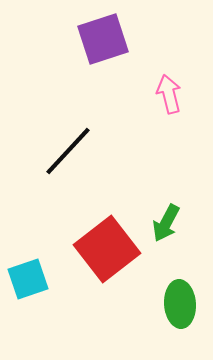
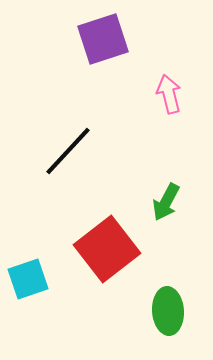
green arrow: moved 21 px up
green ellipse: moved 12 px left, 7 px down
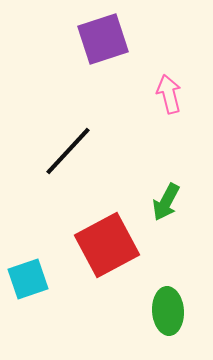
red square: moved 4 px up; rotated 10 degrees clockwise
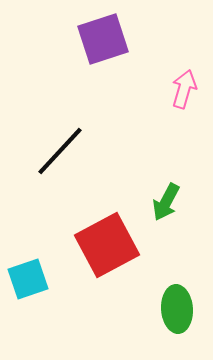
pink arrow: moved 15 px right, 5 px up; rotated 30 degrees clockwise
black line: moved 8 px left
green ellipse: moved 9 px right, 2 px up
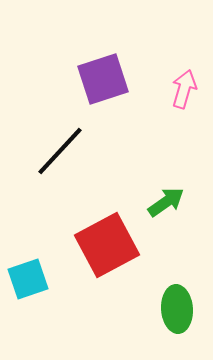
purple square: moved 40 px down
green arrow: rotated 153 degrees counterclockwise
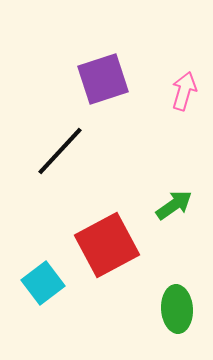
pink arrow: moved 2 px down
green arrow: moved 8 px right, 3 px down
cyan square: moved 15 px right, 4 px down; rotated 18 degrees counterclockwise
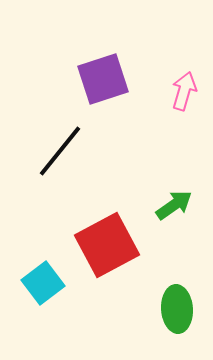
black line: rotated 4 degrees counterclockwise
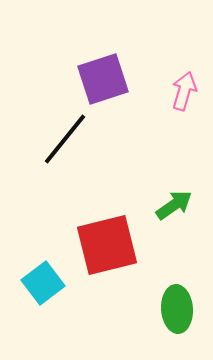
black line: moved 5 px right, 12 px up
red square: rotated 14 degrees clockwise
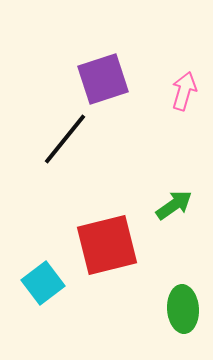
green ellipse: moved 6 px right
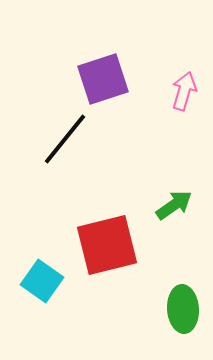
cyan square: moved 1 px left, 2 px up; rotated 18 degrees counterclockwise
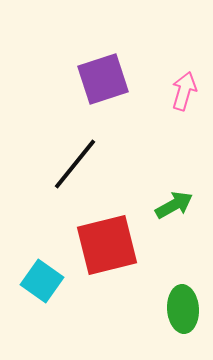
black line: moved 10 px right, 25 px down
green arrow: rotated 6 degrees clockwise
